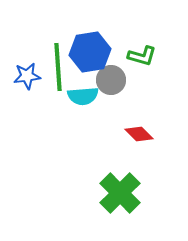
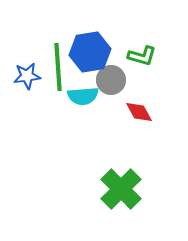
red diamond: moved 22 px up; rotated 16 degrees clockwise
green cross: moved 1 px right, 4 px up
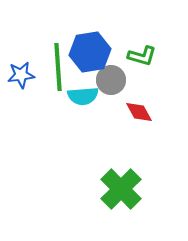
blue star: moved 6 px left, 1 px up
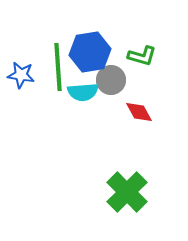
blue star: rotated 16 degrees clockwise
cyan semicircle: moved 4 px up
green cross: moved 6 px right, 3 px down
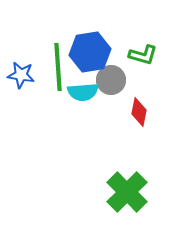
green L-shape: moved 1 px right, 1 px up
red diamond: rotated 40 degrees clockwise
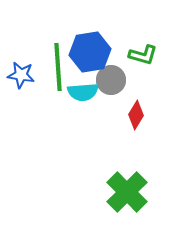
red diamond: moved 3 px left, 3 px down; rotated 20 degrees clockwise
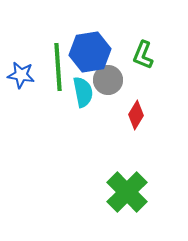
green L-shape: rotated 96 degrees clockwise
gray circle: moved 3 px left
cyan semicircle: rotated 96 degrees counterclockwise
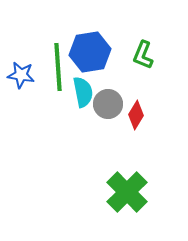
gray circle: moved 24 px down
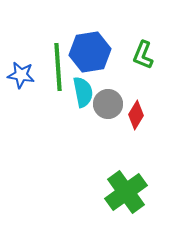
green cross: moved 1 px left; rotated 9 degrees clockwise
